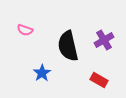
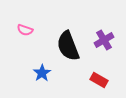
black semicircle: rotated 8 degrees counterclockwise
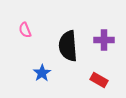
pink semicircle: rotated 49 degrees clockwise
purple cross: rotated 30 degrees clockwise
black semicircle: rotated 16 degrees clockwise
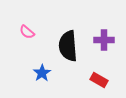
pink semicircle: moved 2 px right, 2 px down; rotated 28 degrees counterclockwise
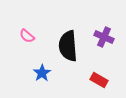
pink semicircle: moved 4 px down
purple cross: moved 3 px up; rotated 24 degrees clockwise
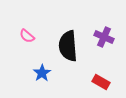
red rectangle: moved 2 px right, 2 px down
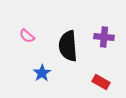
purple cross: rotated 18 degrees counterclockwise
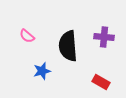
blue star: moved 2 px up; rotated 18 degrees clockwise
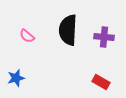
black semicircle: moved 16 px up; rotated 8 degrees clockwise
blue star: moved 26 px left, 7 px down
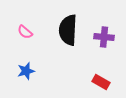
pink semicircle: moved 2 px left, 4 px up
blue star: moved 10 px right, 7 px up
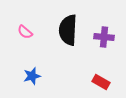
blue star: moved 6 px right, 5 px down
